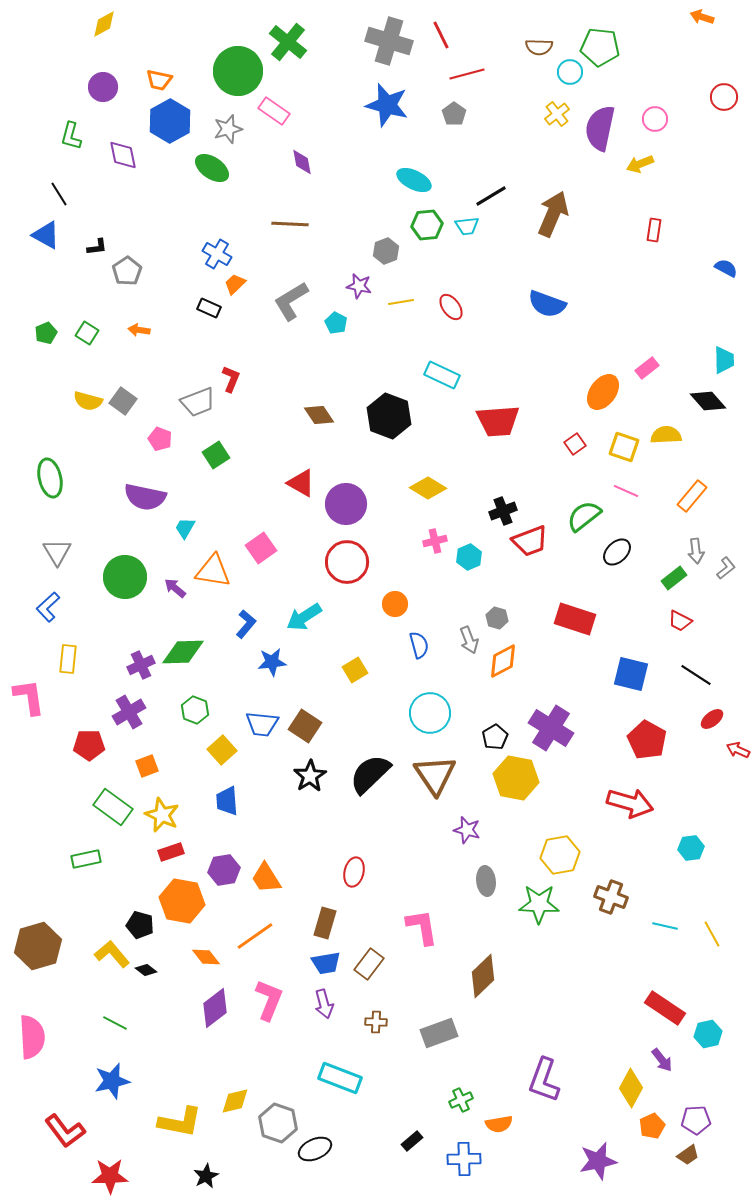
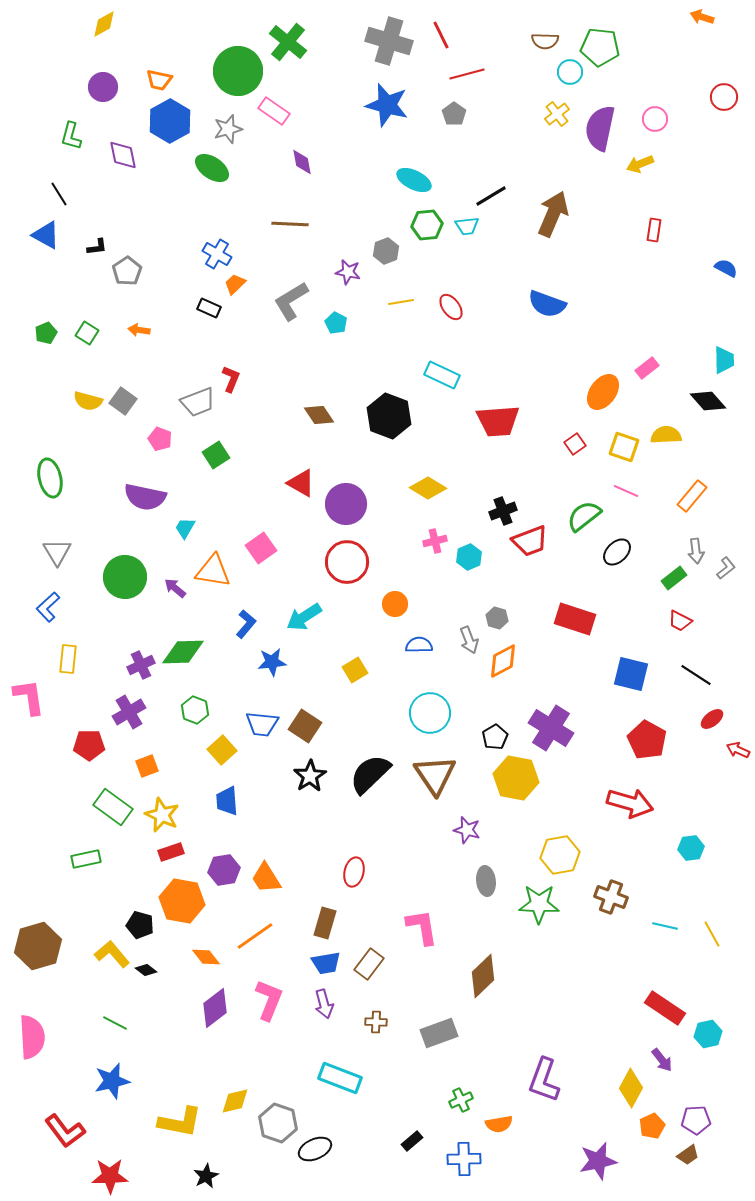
brown semicircle at (539, 47): moved 6 px right, 6 px up
purple star at (359, 286): moved 11 px left, 14 px up
blue semicircle at (419, 645): rotated 76 degrees counterclockwise
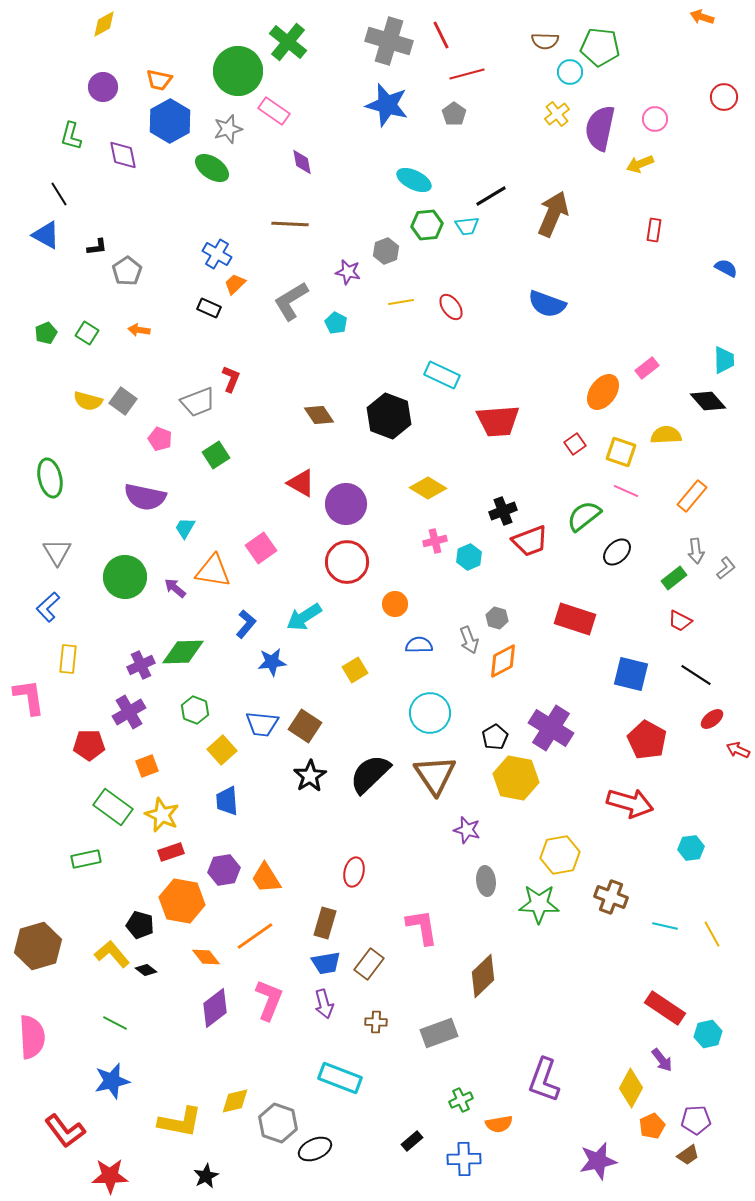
yellow square at (624, 447): moved 3 px left, 5 px down
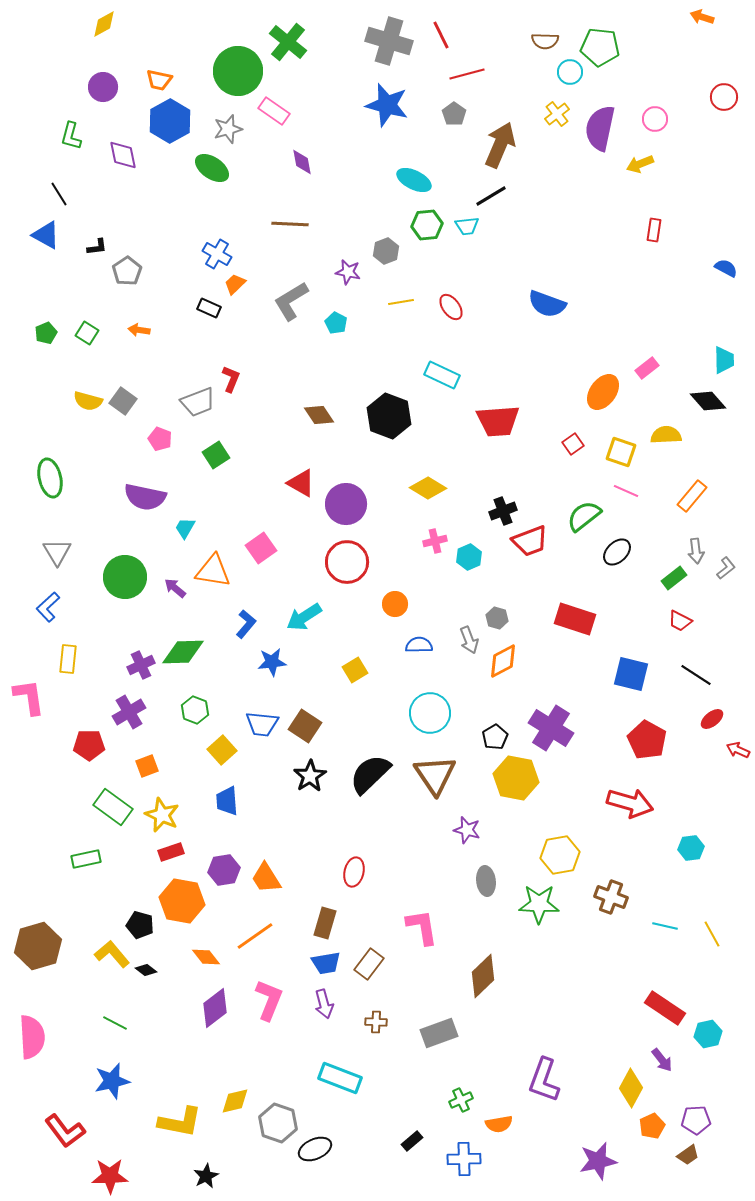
brown arrow at (553, 214): moved 53 px left, 69 px up
red square at (575, 444): moved 2 px left
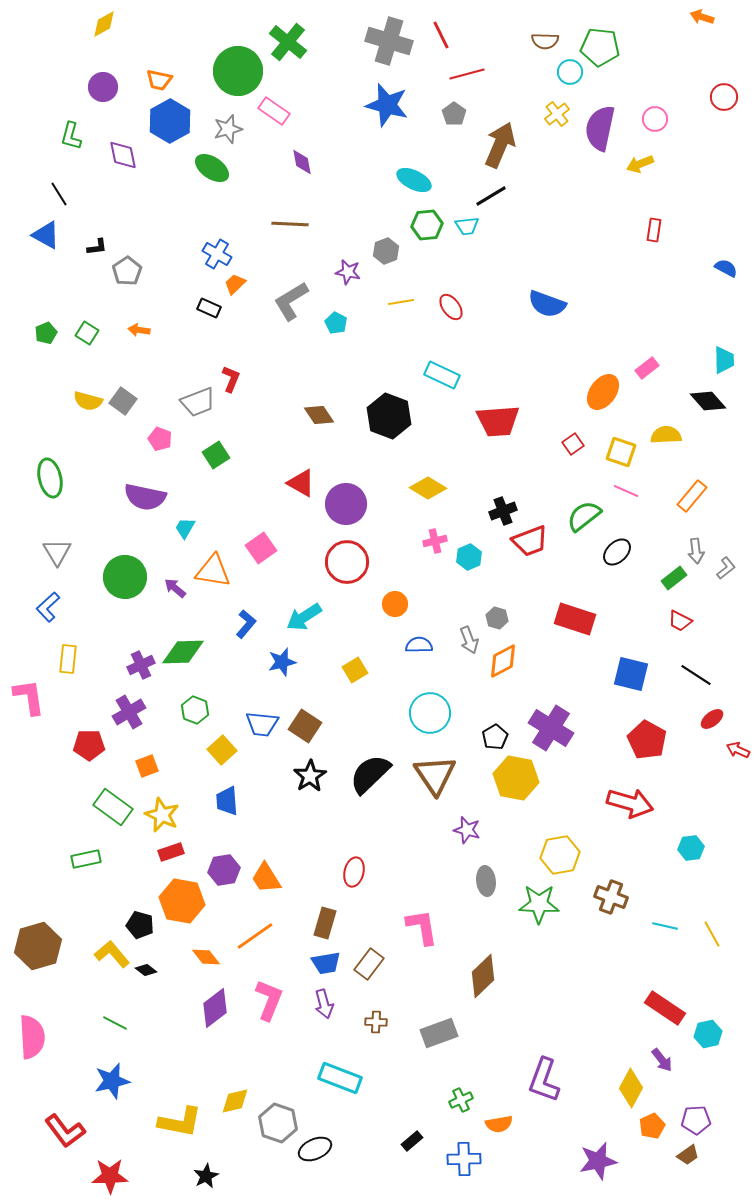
blue star at (272, 662): moved 10 px right; rotated 8 degrees counterclockwise
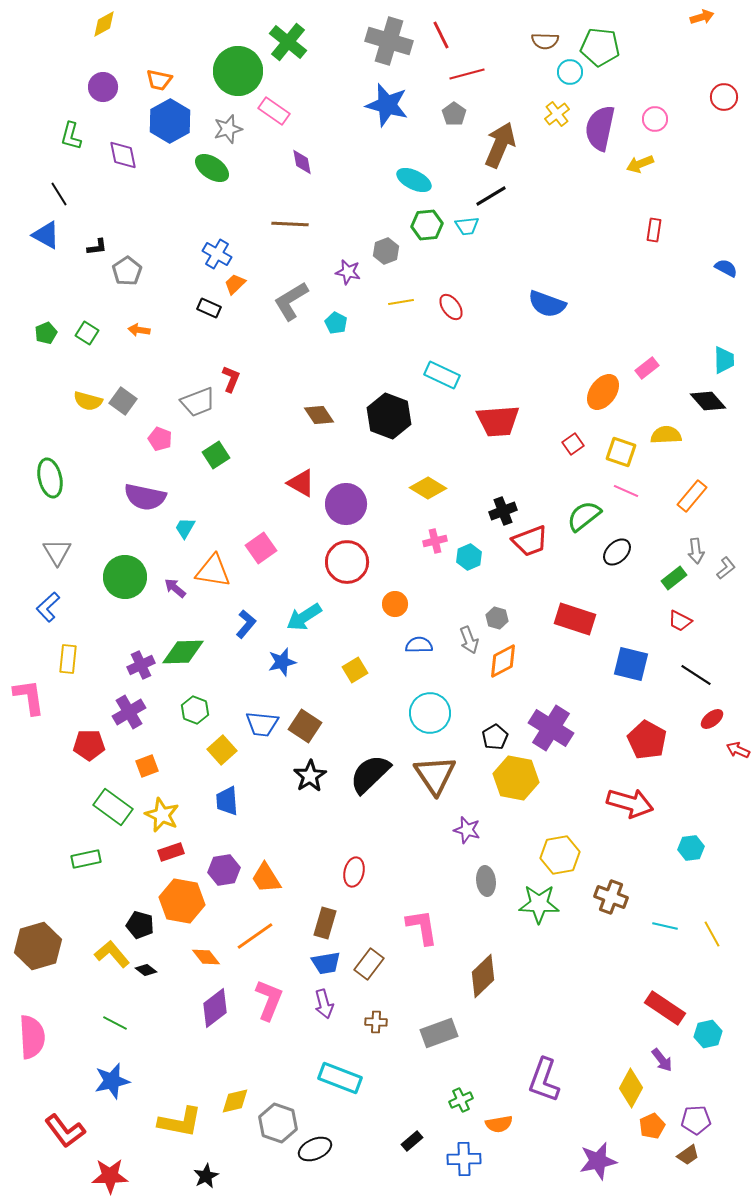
orange arrow at (702, 17): rotated 145 degrees clockwise
blue square at (631, 674): moved 10 px up
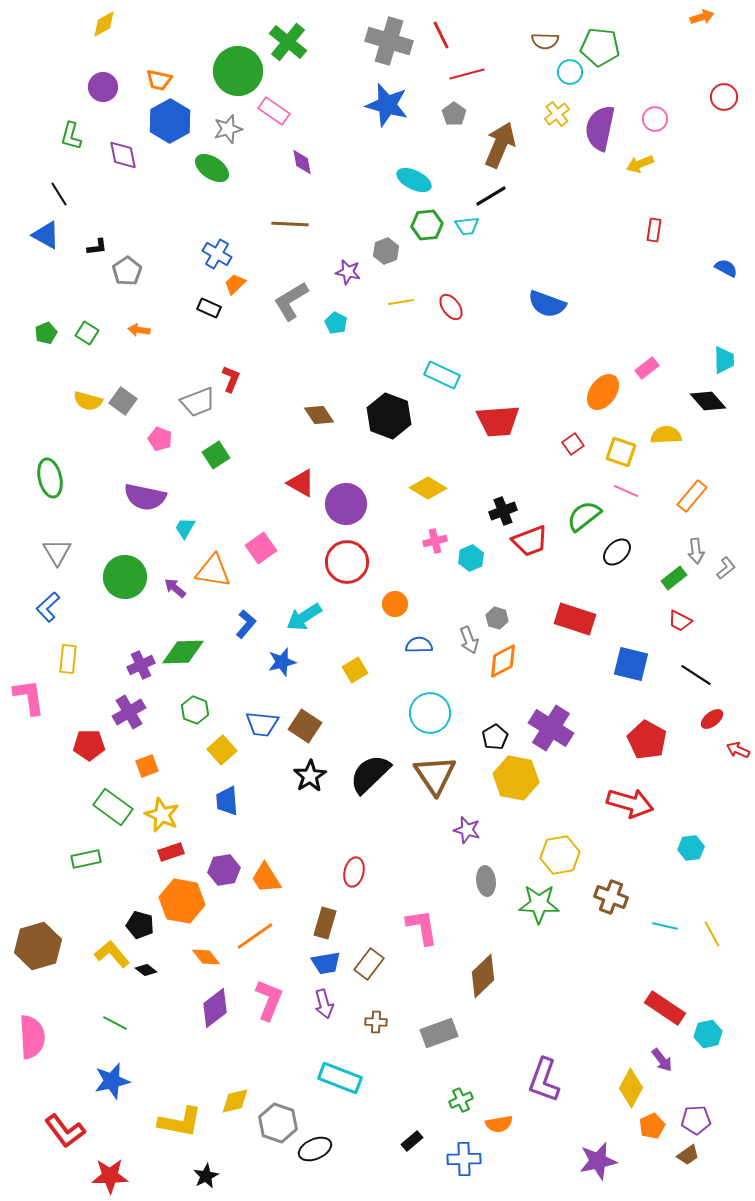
cyan hexagon at (469, 557): moved 2 px right, 1 px down
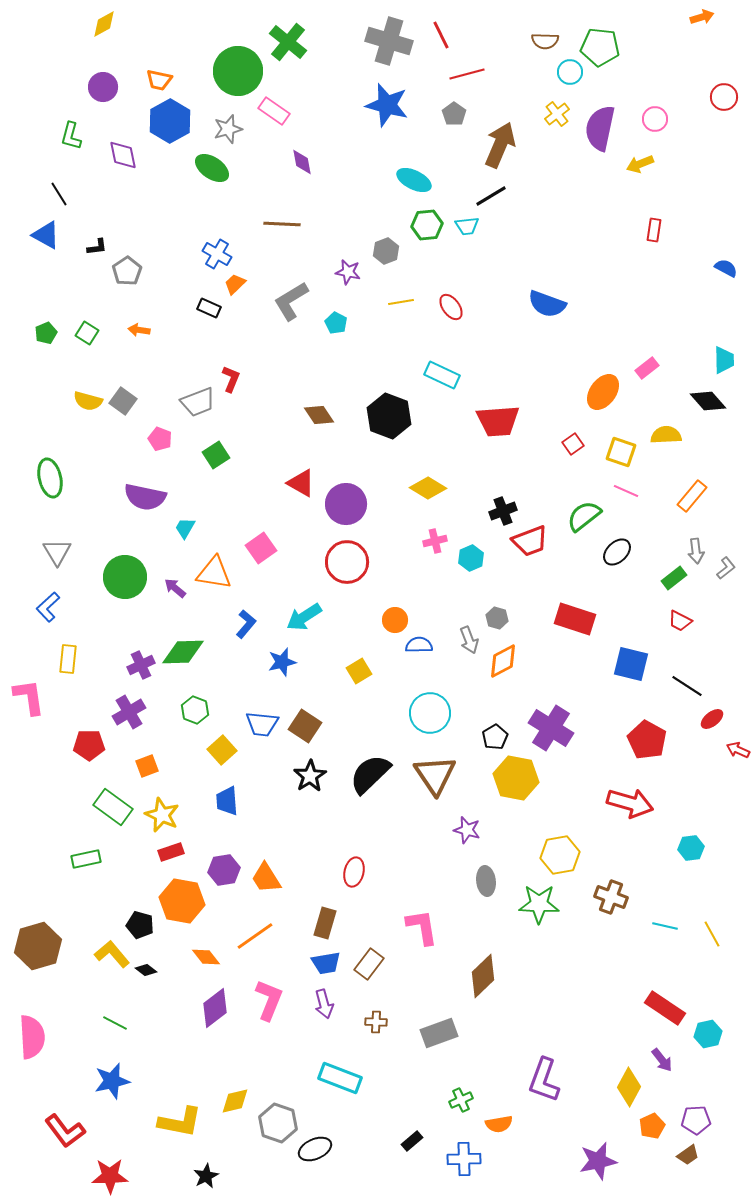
brown line at (290, 224): moved 8 px left
orange triangle at (213, 571): moved 1 px right, 2 px down
orange circle at (395, 604): moved 16 px down
yellow square at (355, 670): moved 4 px right, 1 px down
black line at (696, 675): moved 9 px left, 11 px down
yellow diamond at (631, 1088): moved 2 px left, 1 px up
